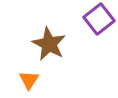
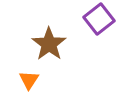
brown star: rotated 8 degrees clockwise
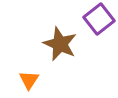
brown star: moved 11 px right; rotated 12 degrees counterclockwise
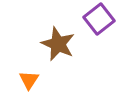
brown star: moved 2 px left
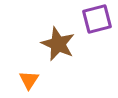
purple square: moved 2 px left; rotated 24 degrees clockwise
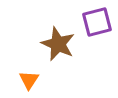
purple square: moved 3 px down
